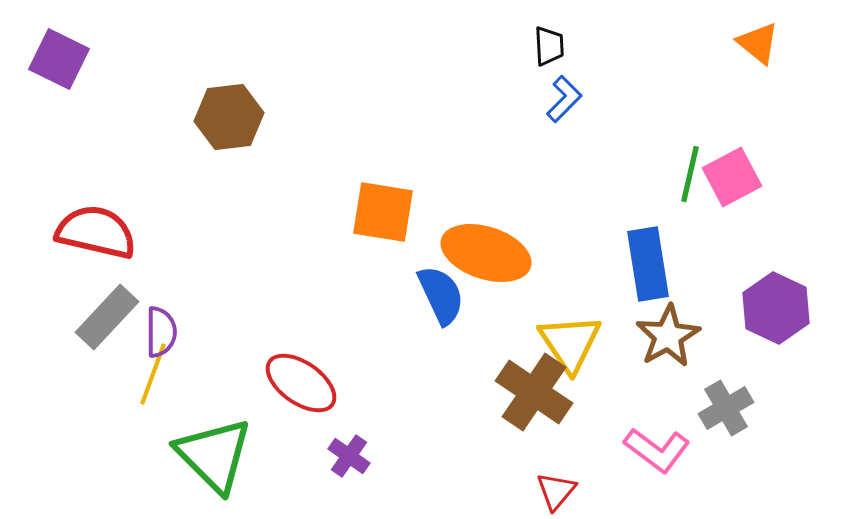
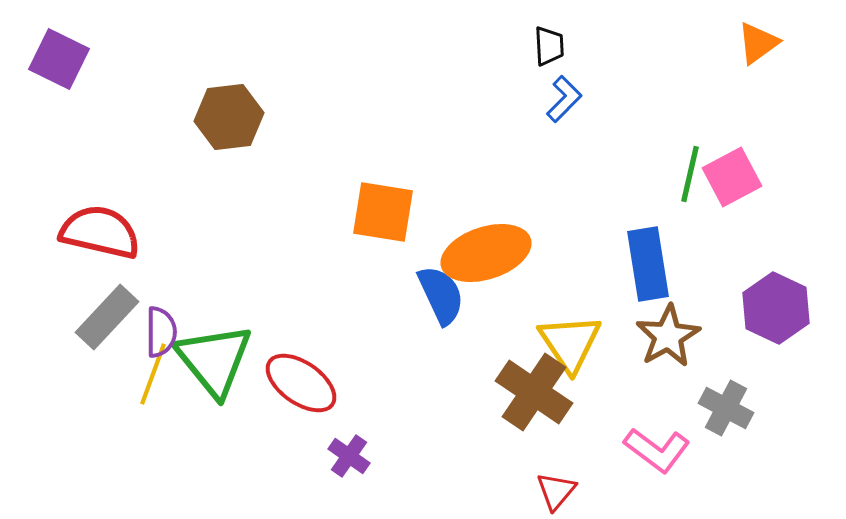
orange triangle: rotated 45 degrees clockwise
red semicircle: moved 4 px right
orange ellipse: rotated 36 degrees counterclockwise
gray cross: rotated 32 degrees counterclockwise
green triangle: moved 95 px up; rotated 6 degrees clockwise
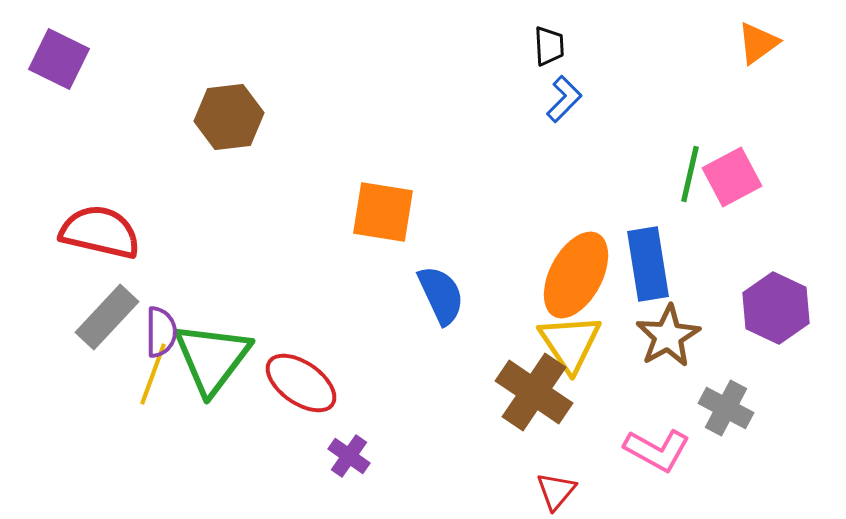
orange ellipse: moved 90 px right, 22 px down; rotated 44 degrees counterclockwise
green triangle: moved 2 px left, 2 px up; rotated 16 degrees clockwise
pink L-shape: rotated 8 degrees counterclockwise
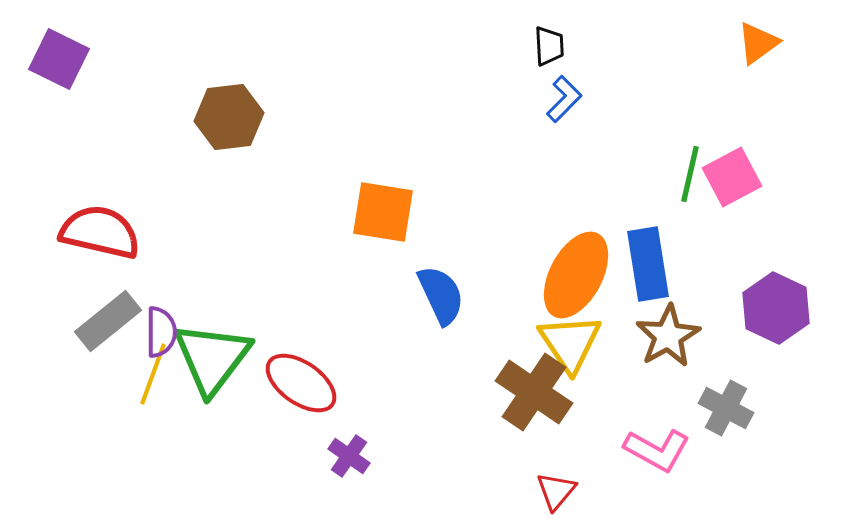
gray rectangle: moved 1 px right, 4 px down; rotated 8 degrees clockwise
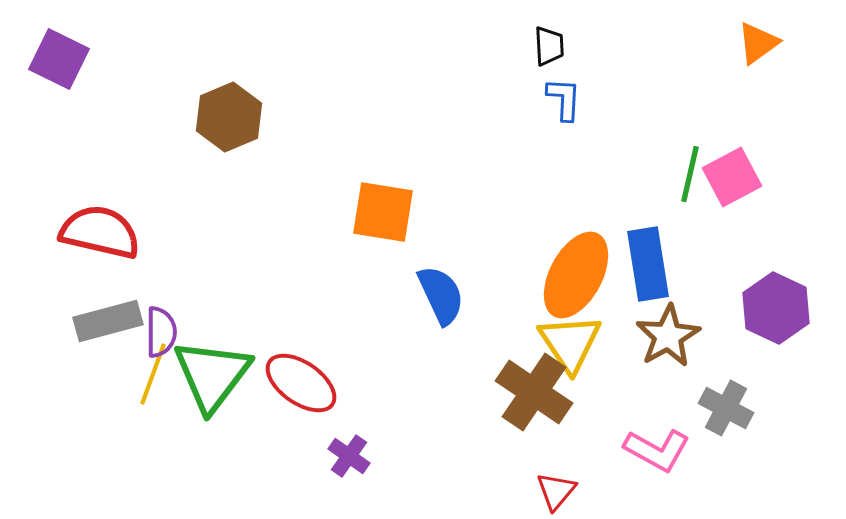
blue L-shape: rotated 42 degrees counterclockwise
brown hexagon: rotated 16 degrees counterclockwise
gray rectangle: rotated 24 degrees clockwise
green triangle: moved 17 px down
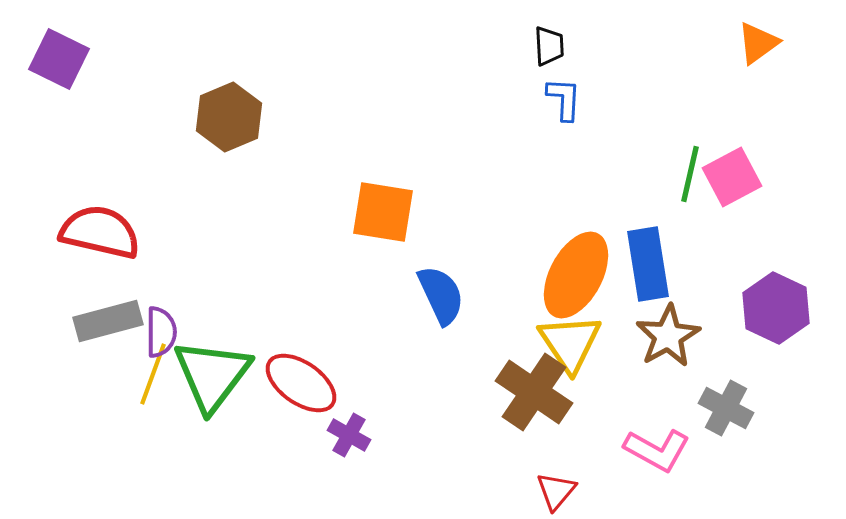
purple cross: moved 21 px up; rotated 6 degrees counterclockwise
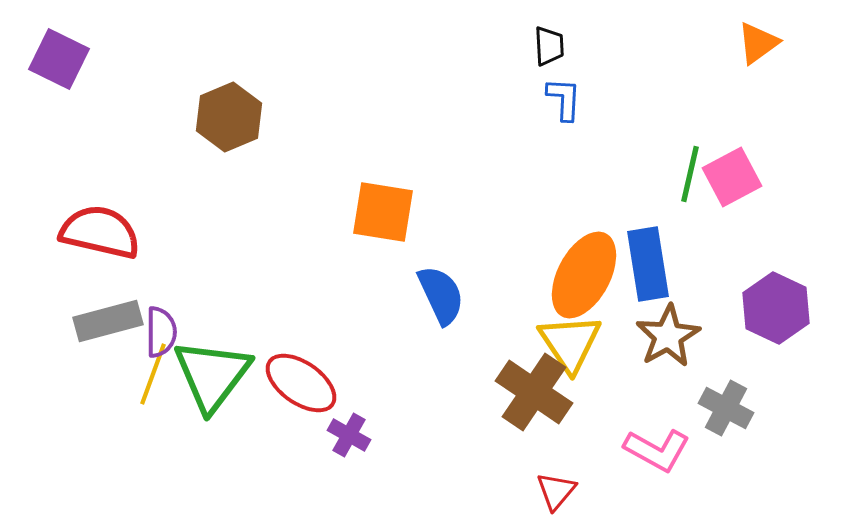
orange ellipse: moved 8 px right
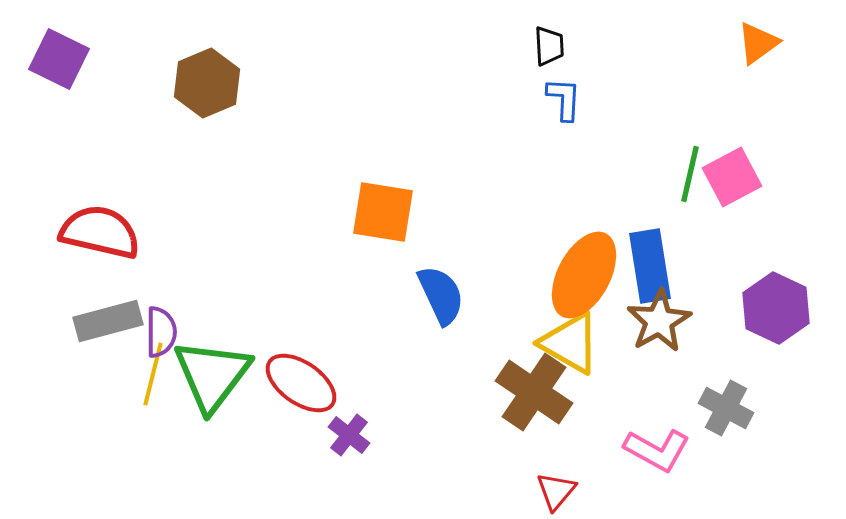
brown hexagon: moved 22 px left, 34 px up
blue rectangle: moved 2 px right, 2 px down
brown star: moved 9 px left, 15 px up
yellow triangle: rotated 26 degrees counterclockwise
yellow line: rotated 6 degrees counterclockwise
purple cross: rotated 9 degrees clockwise
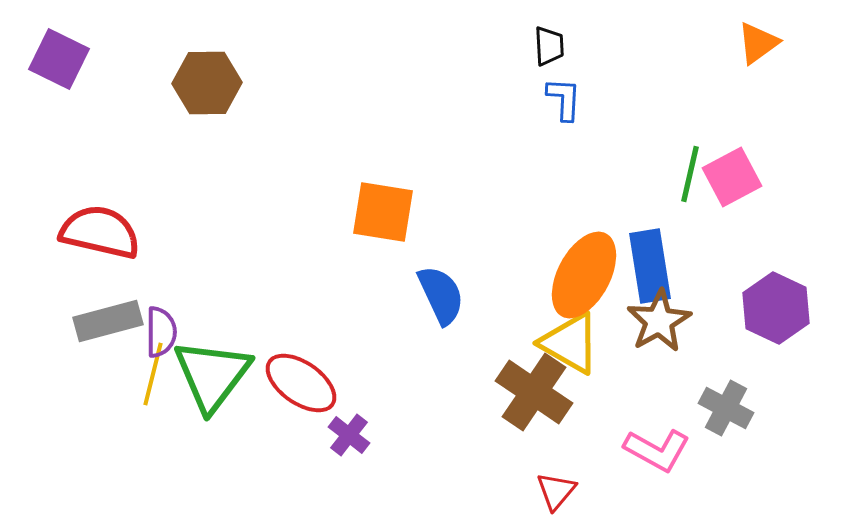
brown hexagon: rotated 22 degrees clockwise
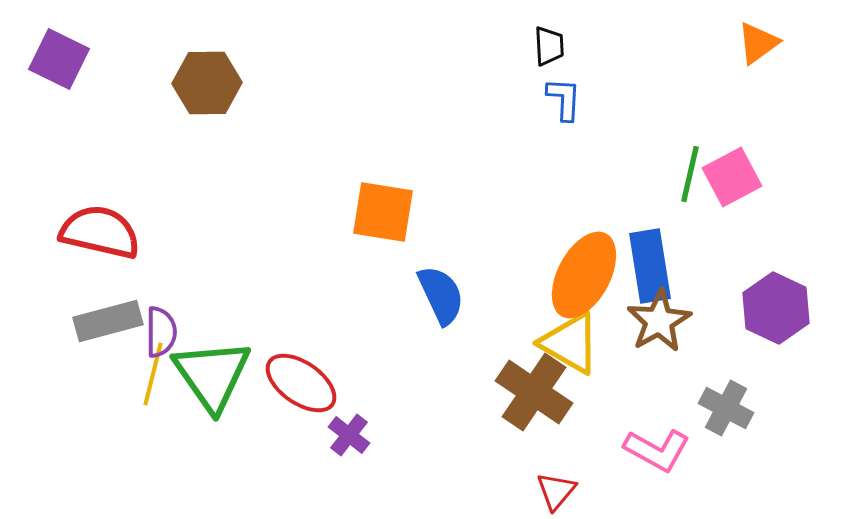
green triangle: rotated 12 degrees counterclockwise
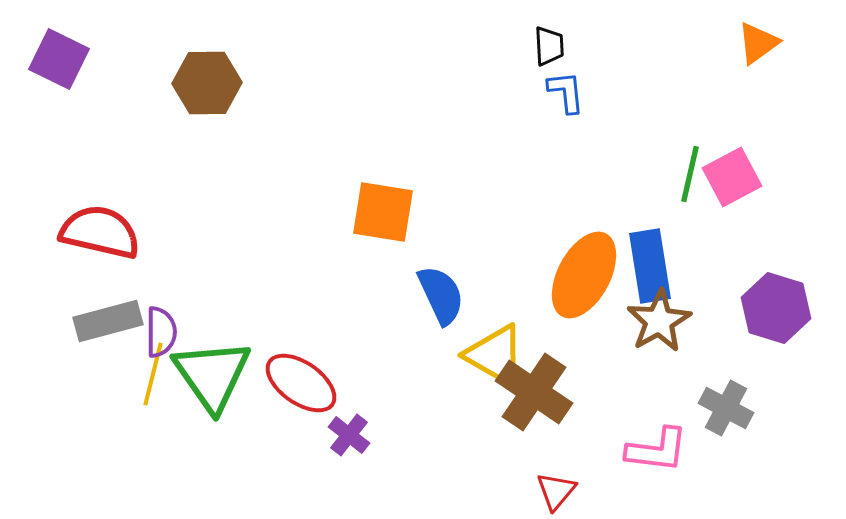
blue L-shape: moved 2 px right, 7 px up; rotated 9 degrees counterclockwise
purple hexagon: rotated 8 degrees counterclockwise
yellow triangle: moved 75 px left, 12 px down
pink L-shape: rotated 22 degrees counterclockwise
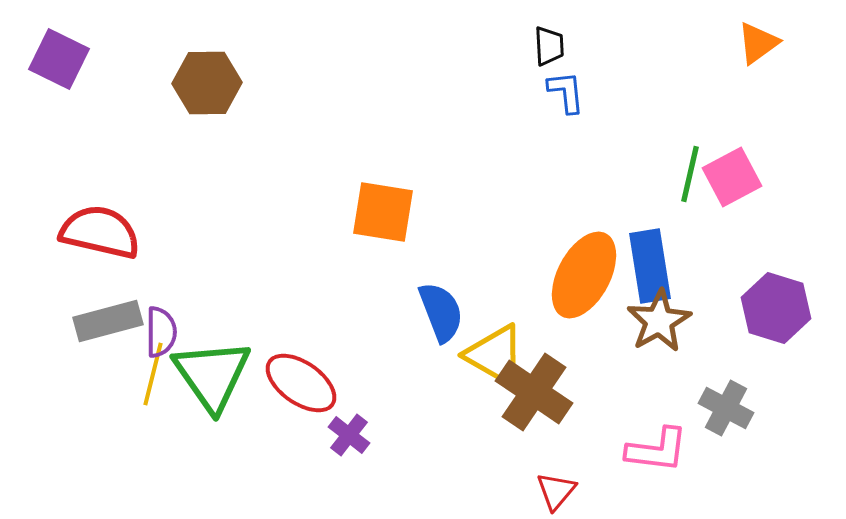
blue semicircle: moved 17 px down; rotated 4 degrees clockwise
